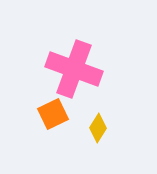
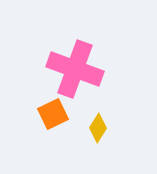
pink cross: moved 1 px right
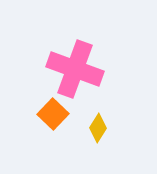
orange square: rotated 20 degrees counterclockwise
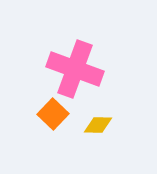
yellow diamond: moved 3 px up; rotated 60 degrees clockwise
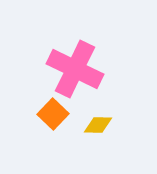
pink cross: rotated 6 degrees clockwise
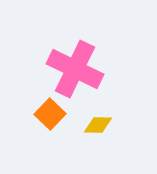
orange square: moved 3 px left
